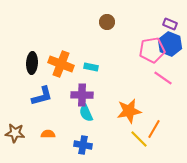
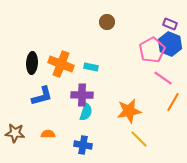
pink pentagon: rotated 20 degrees counterclockwise
cyan semicircle: moved 1 px up; rotated 138 degrees counterclockwise
orange line: moved 19 px right, 27 px up
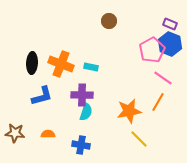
brown circle: moved 2 px right, 1 px up
orange line: moved 15 px left
blue cross: moved 2 px left
